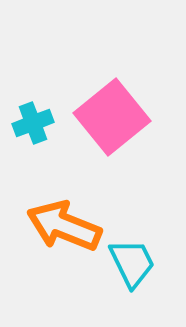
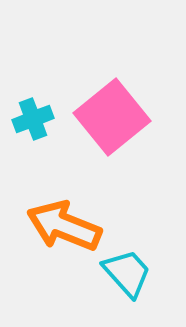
cyan cross: moved 4 px up
cyan trapezoid: moved 5 px left, 10 px down; rotated 16 degrees counterclockwise
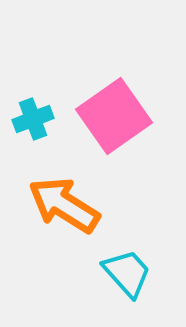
pink square: moved 2 px right, 1 px up; rotated 4 degrees clockwise
orange arrow: moved 21 px up; rotated 10 degrees clockwise
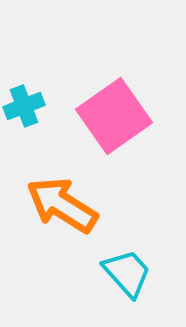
cyan cross: moved 9 px left, 13 px up
orange arrow: moved 2 px left
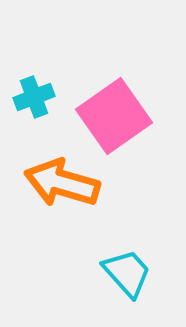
cyan cross: moved 10 px right, 9 px up
orange arrow: moved 22 px up; rotated 16 degrees counterclockwise
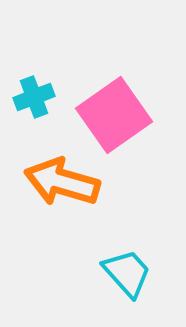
pink square: moved 1 px up
orange arrow: moved 1 px up
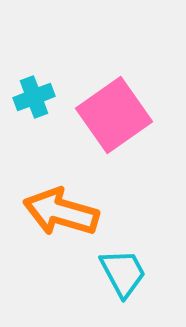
orange arrow: moved 1 px left, 30 px down
cyan trapezoid: moved 4 px left; rotated 14 degrees clockwise
